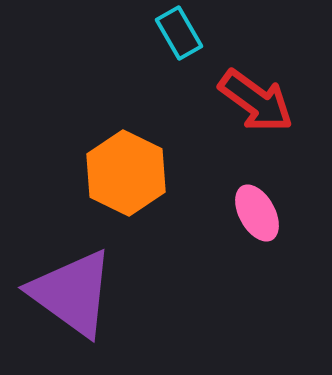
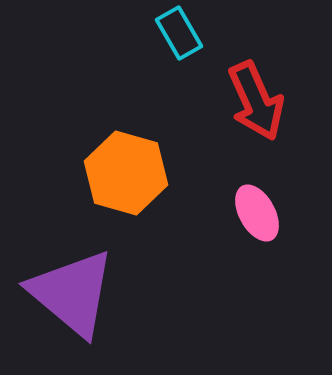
red arrow: rotated 30 degrees clockwise
orange hexagon: rotated 10 degrees counterclockwise
purple triangle: rotated 4 degrees clockwise
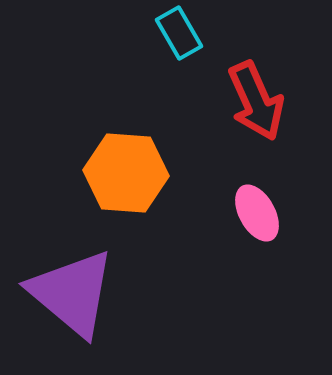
orange hexagon: rotated 12 degrees counterclockwise
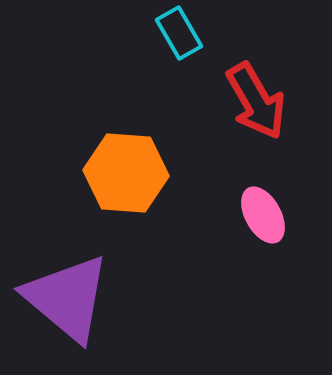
red arrow: rotated 6 degrees counterclockwise
pink ellipse: moved 6 px right, 2 px down
purple triangle: moved 5 px left, 5 px down
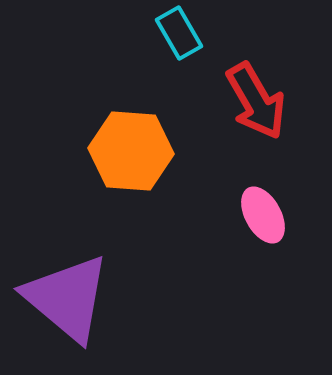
orange hexagon: moved 5 px right, 22 px up
